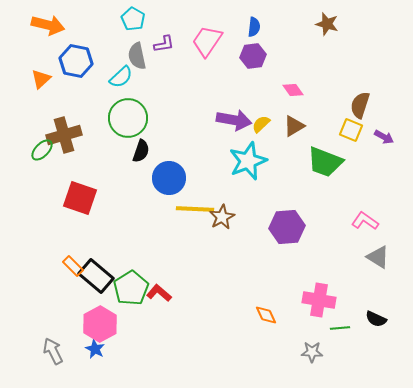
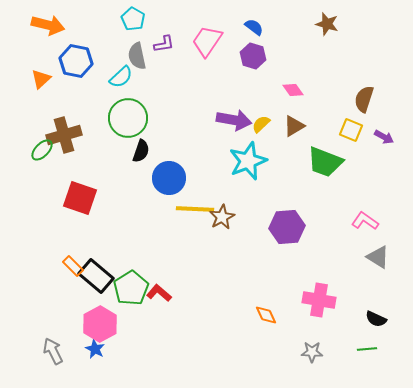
blue semicircle at (254, 27): rotated 60 degrees counterclockwise
purple hexagon at (253, 56): rotated 25 degrees clockwise
brown semicircle at (360, 105): moved 4 px right, 6 px up
green line at (340, 328): moved 27 px right, 21 px down
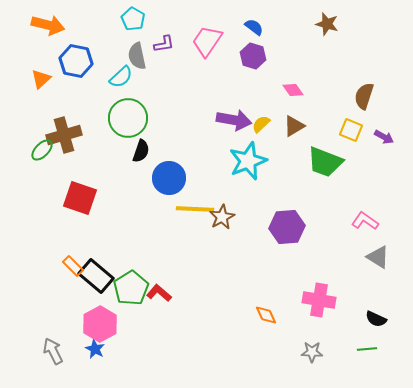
brown semicircle at (364, 99): moved 3 px up
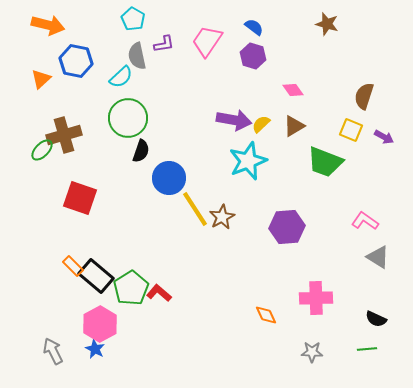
yellow line at (195, 209): rotated 54 degrees clockwise
pink cross at (319, 300): moved 3 px left, 2 px up; rotated 12 degrees counterclockwise
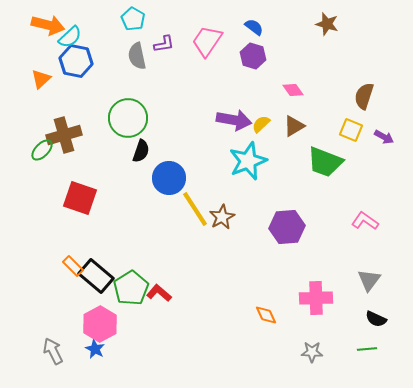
cyan semicircle at (121, 77): moved 51 px left, 40 px up
gray triangle at (378, 257): moved 9 px left, 23 px down; rotated 35 degrees clockwise
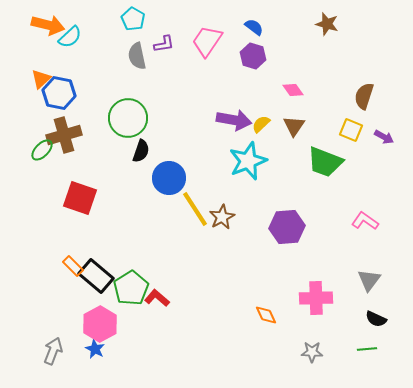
blue hexagon at (76, 61): moved 17 px left, 32 px down
brown triangle at (294, 126): rotated 25 degrees counterclockwise
red L-shape at (159, 293): moved 2 px left, 5 px down
gray arrow at (53, 351): rotated 48 degrees clockwise
